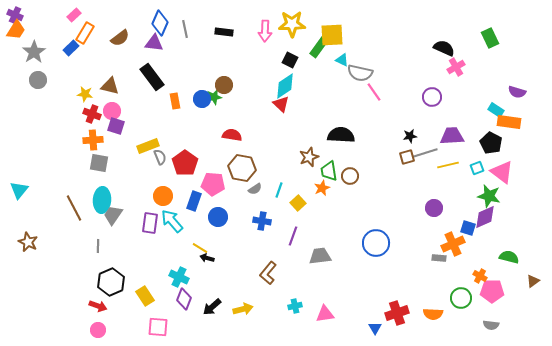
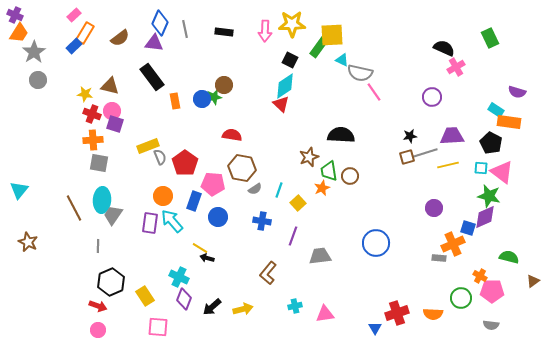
orange trapezoid at (16, 30): moved 3 px right, 3 px down
blue rectangle at (71, 48): moved 3 px right, 2 px up
purple square at (116, 126): moved 1 px left, 2 px up
cyan square at (477, 168): moved 4 px right; rotated 24 degrees clockwise
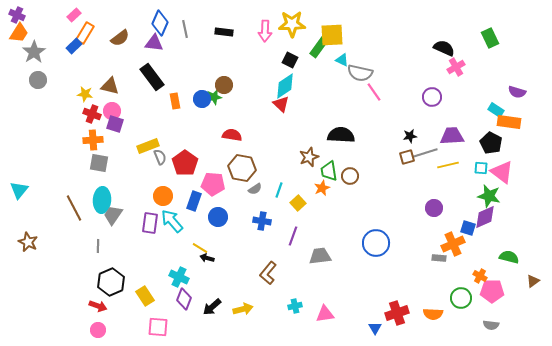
purple cross at (15, 15): moved 2 px right
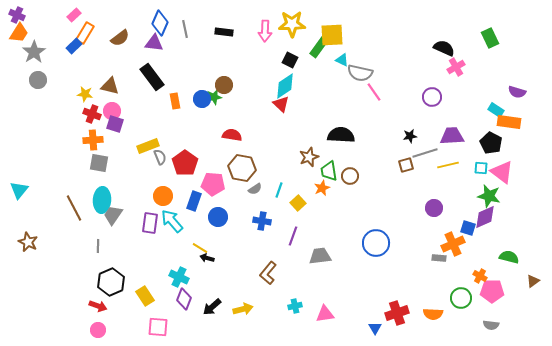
brown square at (407, 157): moved 1 px left, 8 px down
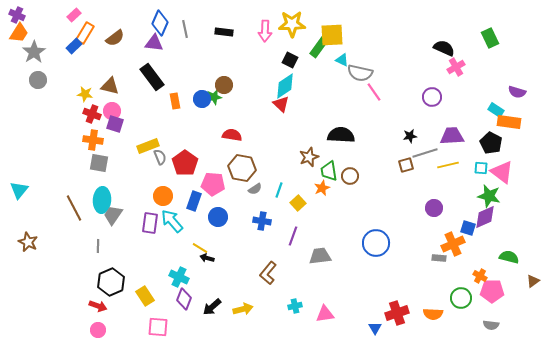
brown semicircle at (120, 38): moved 5 px left
orange cross at (93, 140): rotated 12 degrees clockwise
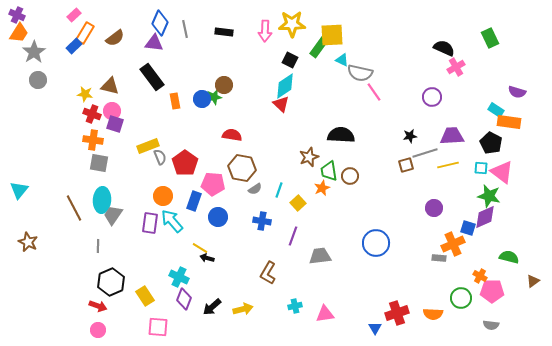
brown L-shape at (268, 273): rotated 10 degrees counterclockwise
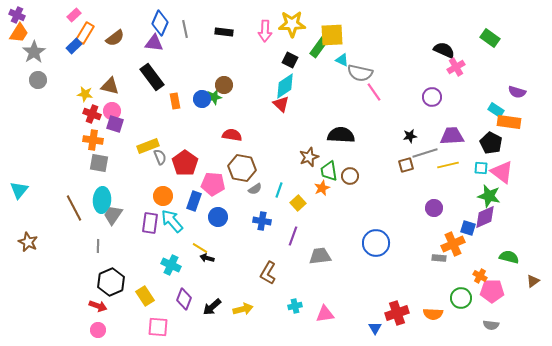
green rectangle at (490, 38): rotated 30 degrees counterclockwise
black semicircle at (444, 48): moved 2 px down
cyan cross at (179, 277): moved 8 px left, 12 px up
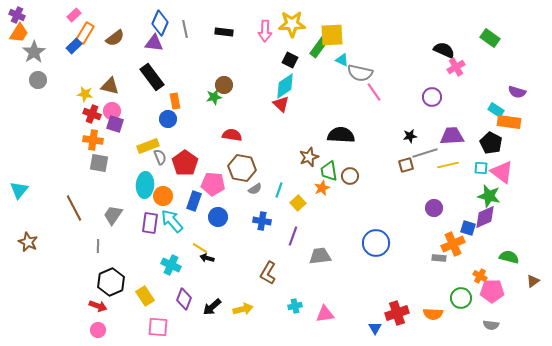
blue circle at (202, 99): moved 34 px left, 20 px down
cyan ellipse at (102, 200): moved 43 px right, 15 px up
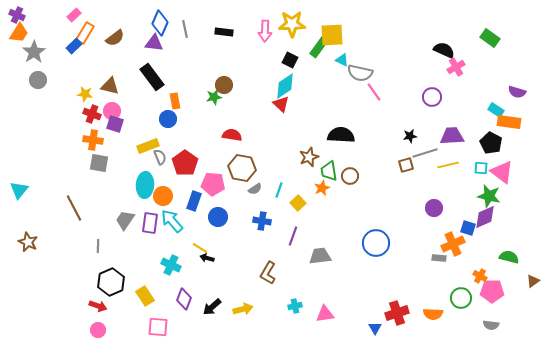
gray trapezoid at (113, 215): moved 12 px right, 5 px down
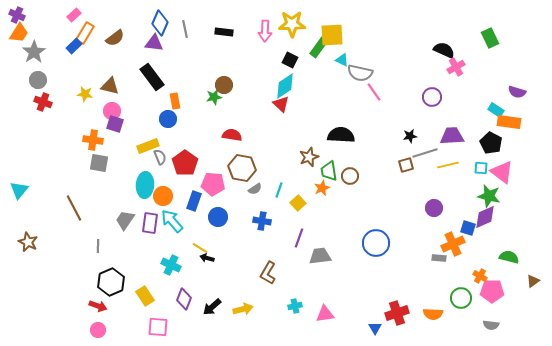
green rectangle at (490, 38): rotated 30 degrees clockwise
red cross at (92, 114): moved 49 px left, 12 px up
purple line at (293, 236): moved 6 px right, 2 px down
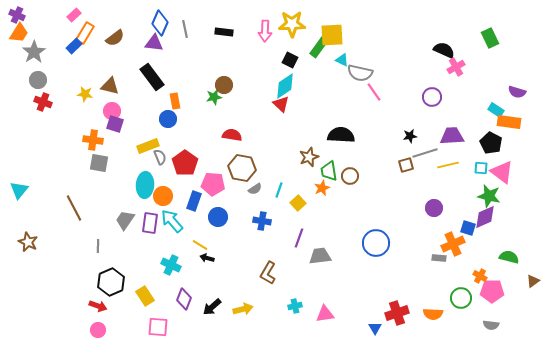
yellow line at (200, 248): moved 3 px up
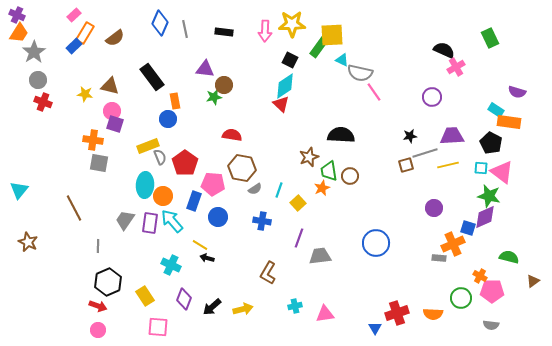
purple triangle at (154, 43): moved 51 px right, 26 px down
black hexagon at (111, 282): moved 3 px left
